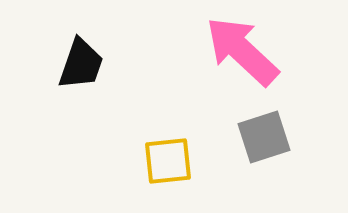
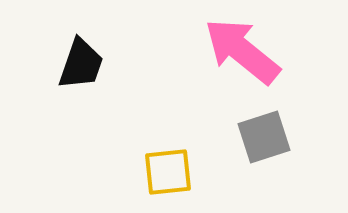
pink arrow: rotated 4 degrees counterclockwise
yellow square: moved 11 px down
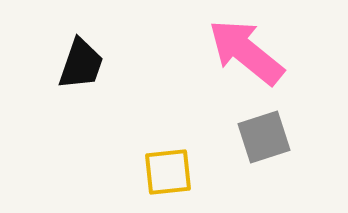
pink arrow: moved 4 px right, 1 px down
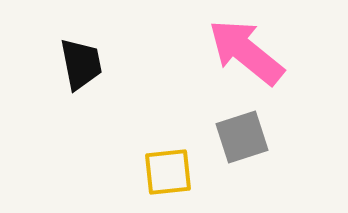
black trapezoid: rotated 30 degrees counterclockwise
gray square: moved 22 px left
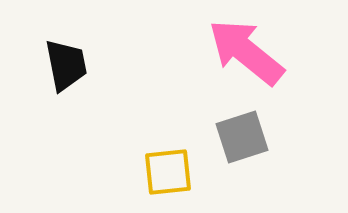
black trapezoid: moved 15 px left, 1 px down
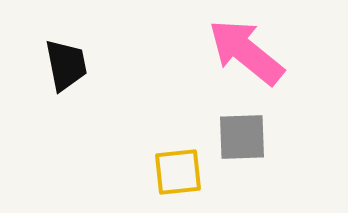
gray square: rotated 16 degrees clockwise
yellow square: moved 10 px right
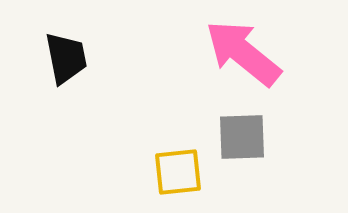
pink arrow: moved 3 px left, 1 px down
black trapezoid: moved 7 px up
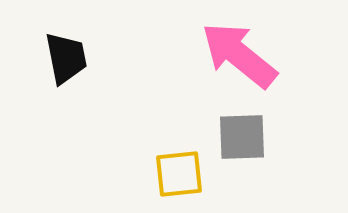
pink arrow: moved 4 px left, 2 px down
yellow square: moved 1 px right, 2 px down
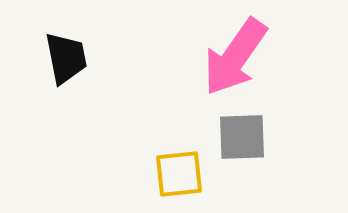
pink arrow: moved 4 px left, 2 px down; rotated 94 degrees counterclockwise
